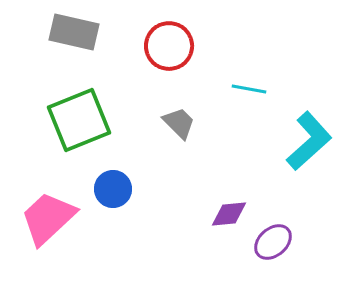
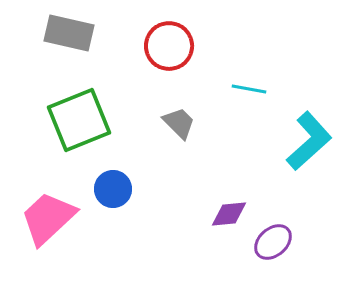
gray rectangle: moved 5 px left, 1 px down
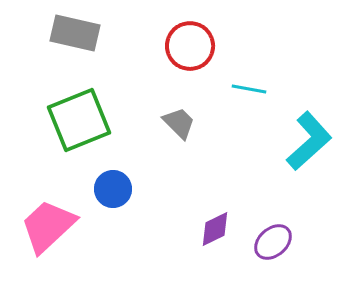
gray rectangle: moved 6 px right
red circle: moved 21 px right
purple diamond: moved 14 px left, 15 px down; rotated 21 degrees counterclockwise
pink trapezoid: moved 8 px down
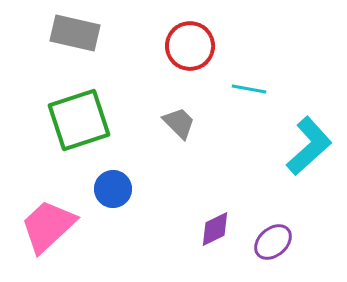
green square: rotated 4 degrees clockwise
cyan L-shape: moved 5 px down
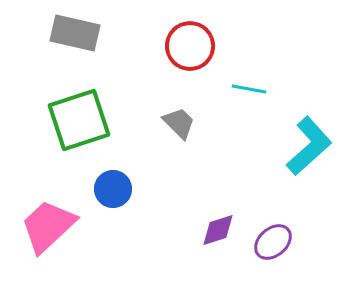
purple diamond: moved 3 px right, 1 px down; rotated 9 degrees clockwise
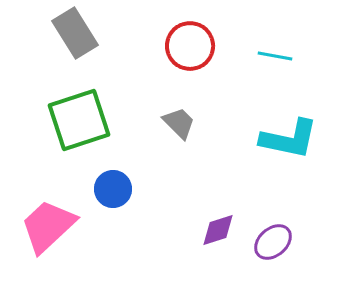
gray rectangle: rotated 45 degrees clockwise
cyan line: moved 26 px right, 33 px up
cyan L-shape: moved 20 px left, 7 px up; rotated 54 degrees clockwise
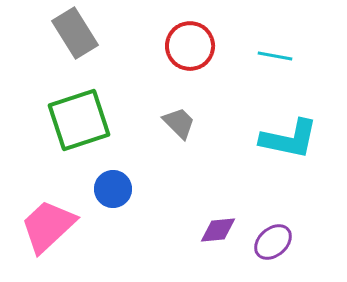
purple diamond: rotated 12 degrees clockwise
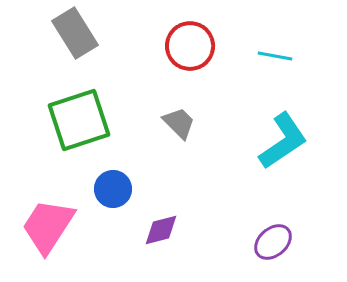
cyan L-shape: moved 6 px left, 2 px down; rotated 46 degrees counterclockwise
pink trapezoid: rotated 14 degrees counterclockwise
purple diamond: moved 57 px left; rotated 9 degrees counterclockwise
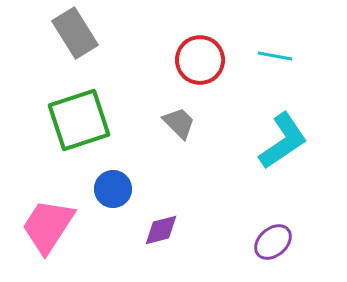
red circle: moved 10 px right, 14 px down
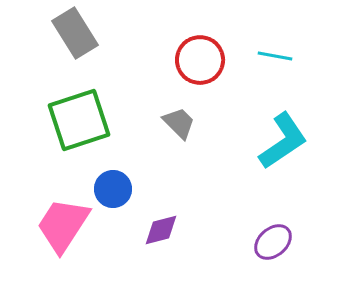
pink trapezoid: moved 15 px right, 1 px up
